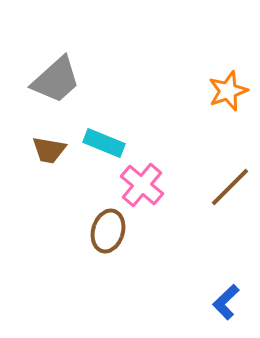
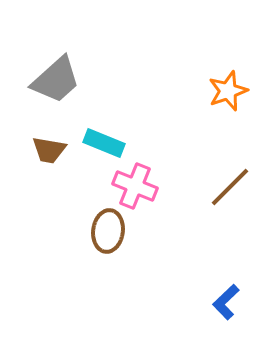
pink cross: moved 7 px left, 1 px down; rotated 18 degrees counterclockwise
brown ellipse: rotated 9 degrees counterclockwise
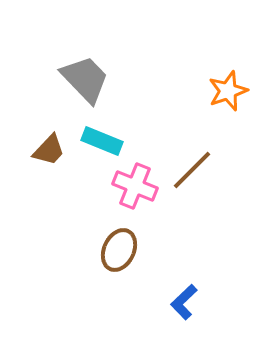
gray trapezoid: moved 29 px right, 1 px up; rotated 92 degrees counterclockwise
cyan rectangle: moved 2 px left, 2 px up
brown trapezoid: rotated 57 degrees counterclockwise
brown line: moved 38 px left, 17 px up
brown ellipse: moved 11 px right, 19 px down; rotated 18 degrees clockwise
blue L-shape: moved 42 px left
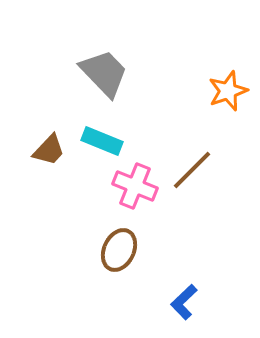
gray trapezoid: moved 19 px right, 6 px up
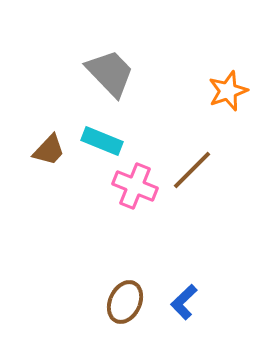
gray trapezoid: moved 6 px right
brown ellipse: moved 6 px right, 52 px down
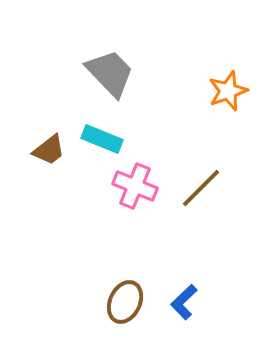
cyan rectangle: moved 2 px up
brown trapezoid: rotated 9 degrees clockwise
brown line: moved 9 px right, 18 px down
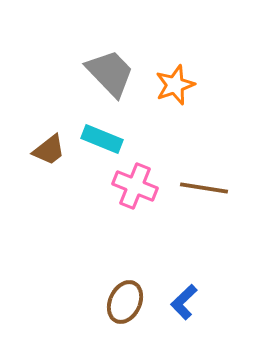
orange star: moved 53 px left, 6 px up
brown line: moved 3 px right; rotated 54 degrees clockwise
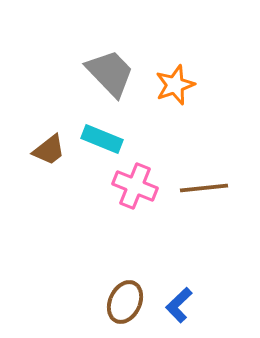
brown line: rotated 15 degrees counterclockwise
blue L-shape: moved 5 px left, 3 px down
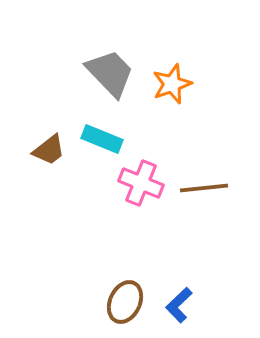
orange star: moved 3 px left, 1 px up
pink cross: moved 6 px right, 3 px up
